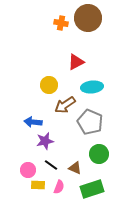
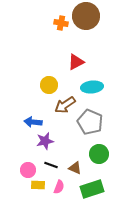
brown circle: moved 2 px left, 2 px up
black line: rotated 16 degrees counterclockwise
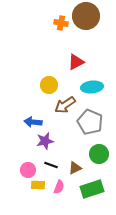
brown triangle: rotated 48 degrees counterclockwise
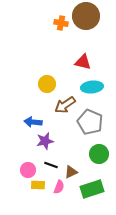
red triangle: moved 7 px right; rotated 42 degrees clockwise
yellow circle: moved 2 px left, 1 px up
brown triangle: moved 4 px left, 4 px down
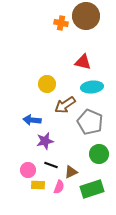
blue arrow: moved 1 px left, 2 px up
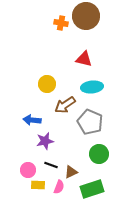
red triangle: moved 1 px right, 3 px up
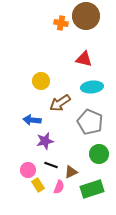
yellow circle: moved 6 px left, 3 px up
brown arrow: moved 5 px left, 2 px up
yellow rectangle: rotated 56 degrees clockwise
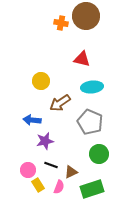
red triangle: moved 2 px left
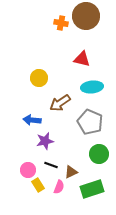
yellow circle: moved 2 px left, 3 px up
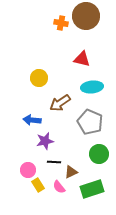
black line: moved 3 px right, 3 px up; rotated 16 degrees counterclockwise
pink semicircle: rotated 120 degrees clockwise
